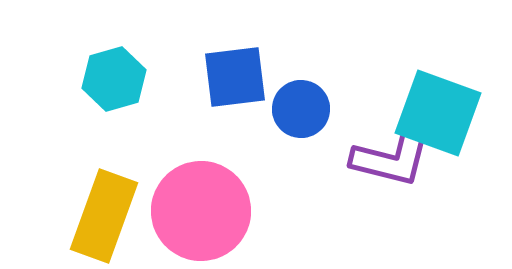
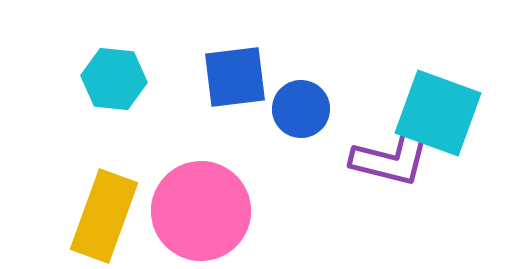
cyan hexagon: rotated 22 degrees clockwise
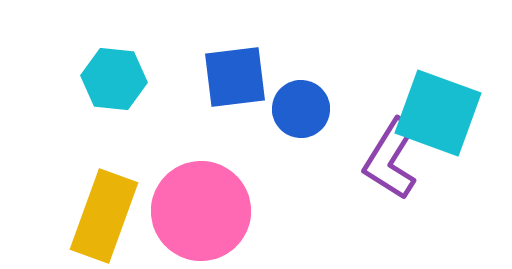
purple L-shape: rotated 108 degrees clockwise
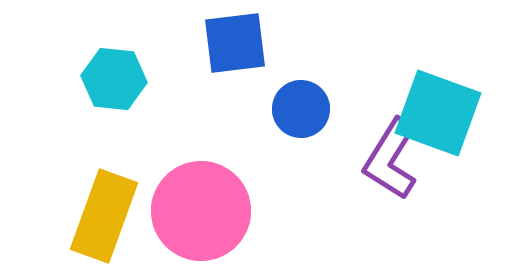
blue square: moved 34 px up
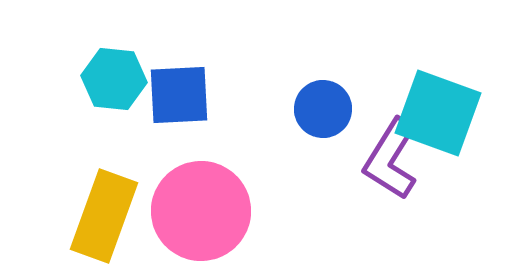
blue square: moved 56 px left, 52 px down; rotated 4 degrees clockwise
blue circle: moved 22 px right
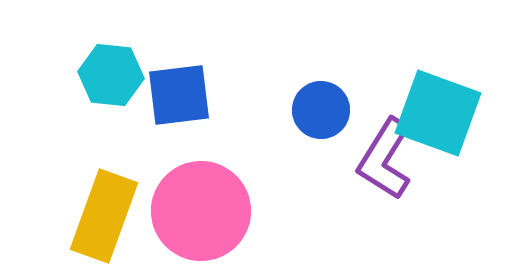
cyan hexagon: moved 3 px left, 4 px up
blue square: rotated 4 degrees counterclockwise
blue circle: moved 2 px left, 1 px down
purple L-shape: moved 6 px left
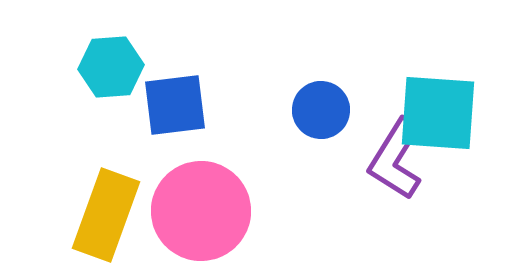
cyan hexagon: moved 8 px up; rotated 10 degrees counterclockwise
blue square: moved 4 px left, 10 px down
cyan square: rotated 16 degrees counterclockwise
purple L-shape: moved 11 px right
yellow rectangle: moved 2 px right, 1 px up
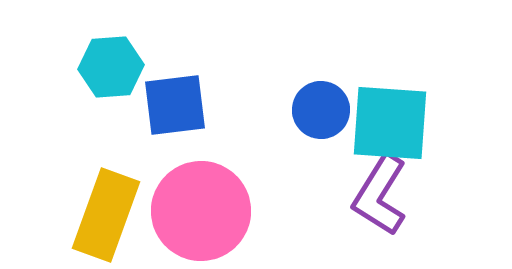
cyan square: moved 48 px left, 10 px down
purple L-shape: moved 16 px left, 36 px down
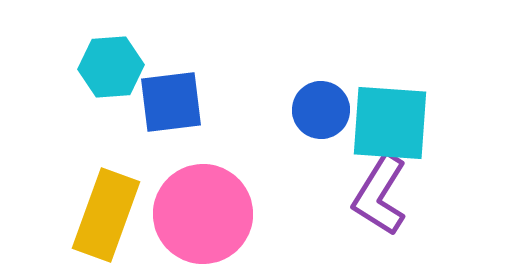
blue square: moved 4 px left, 3 px up
pink circle: moved 2 px right, 3 px down
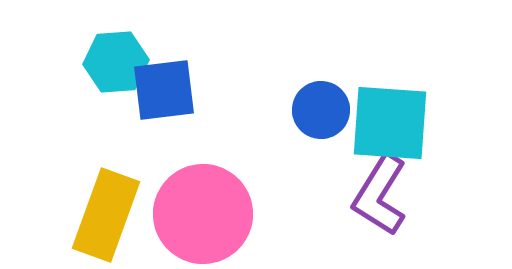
cyan hexagon: moved 5 px right, 5 px up
blue square: moved 7 px left, 12 px up
